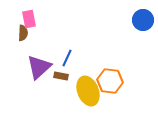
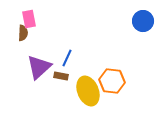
blue circle: moved 1 px down
orange hexagon: moved 2 px right
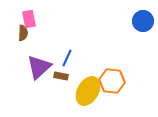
yellow ellipse: rotated 52 degrees clockwise
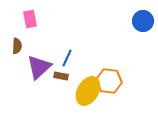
pink rectangle: moved 1 px right
brown semicircle: moved 6 px left, 13 px down
orange hexagon: moved 3 px left
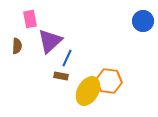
purple triangle: moved 11 px right, 26 px up
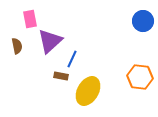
brown semicircle: rotated 14 degrees counterclockwise
blue line: moved 5 px right, 1 px down
orange hexagon: moved 31 px right, 4 px up
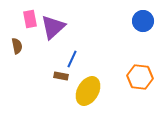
purple triangle: moved 3 px right, 14 px up
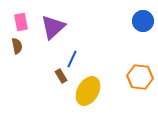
pink rectangle: moved 9 px left, 3 px down
brown rectangle: rotated 48 degrees clockwise
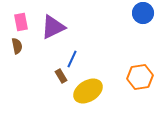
blue circle: moved 8 px up
purple triangle: rotated 16 degrees clockwise
orange hexagon: rotated 15 degrees counterclockwise
yellow ellipse: rotated 28 degrees clockwise
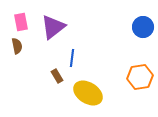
blue circle: moved 14 px down
purple triangle: rotated 12 degrees counterclockwise
blue line: moved 1 px up; rotated 18 degrees counterclockwise
brown rectangle: moved 4 px left
yellow ellipse: moved 2 px down; rotated 64 degrees clockwise
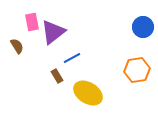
pink rectangle: moved 11 px right
purple triangle: moved 5 px down
brown semicircle: rotated 21 degrees counterclockwise
blue line: rotated 54 degrees clockwise
orange hexagon: moved 3 px left, 7 px up
